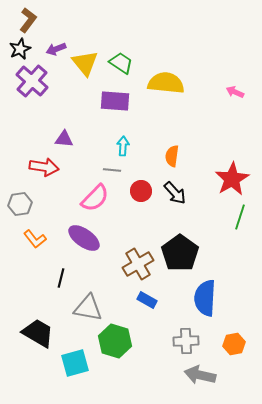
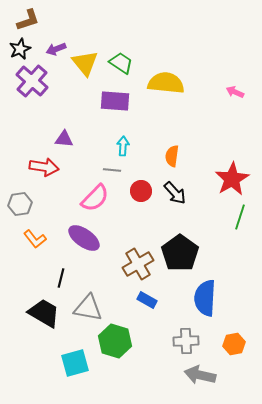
brown L-shape: rotated 35 degrees clockwise
black trapezoid: moved 6 px right, 20 px up
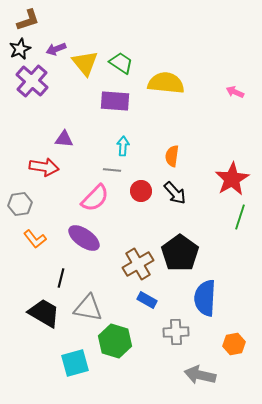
gray cross: moved 10 px left, 9 px up
